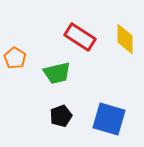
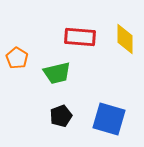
red rectangle: rotated 28 degrees counterclockwise
orange pentagon: moved 2 px right
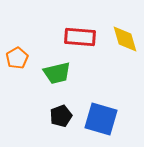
yellow diamond: rotated 16 degrees counterclockwise
orange pentagon: rotated 10 degrees clockwise
blue square: moved 8 px left
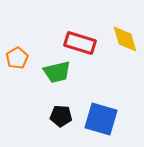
red rectangle: moved 6 px down; rotated 12 degrees clockwise
green trapezoid: moved 1 px up
black pentagon: rotated 25 degrees clockwise
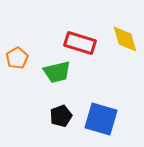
black pentagon: rotated 25 degrees counterclockwise
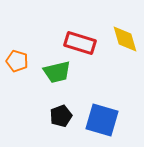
orange pentagon: moved 3 px down; rotated 25 degrees counterclockwise
blue square: moved 1 px right, 1 px down
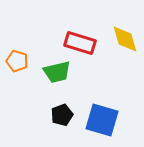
black pentagon: moved 1 px right, 1 px up
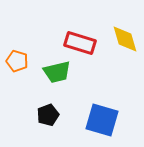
black pentagon: moved 14 px left
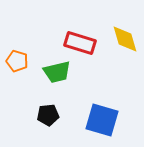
black pentagon: rotated 15 degrees clockwise
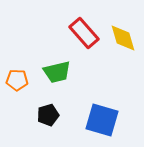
yellow diamond: moved 2 px left, 1 px up
red rectangle: moved 4 px right, 10 px up; rotated 32 degrees clockwise
orange pentagon: moved 19 px down; rotated 15 degrees counterclockwise
black pentagon: rotated 10 degrees counterclockwise
